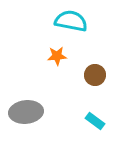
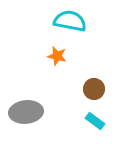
cyan semicircle: moved 1 px left
orange star: rotated 18 degrees clockwise
brown circle: moved 1 px left, 14 px down
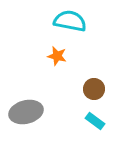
gray ellipse: rotated 8 degrees counterclockwise
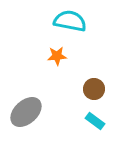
orange star: rotated 18 degrees counterclockwise
gray ellipse: rotated 28 degrees counterclockwise
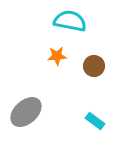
brown circle: moved 23 px up
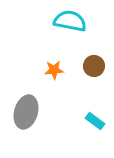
orange star: moved 3 px left, 14 px down
gray ellipse: rotated 32 degrees counterclockwise
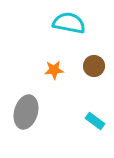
cyan semicircle: moved 1 px left, 2 px down
